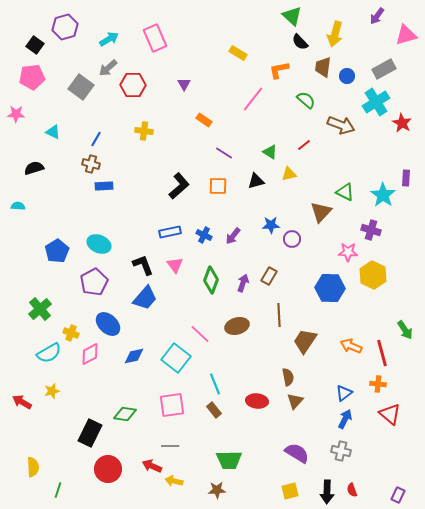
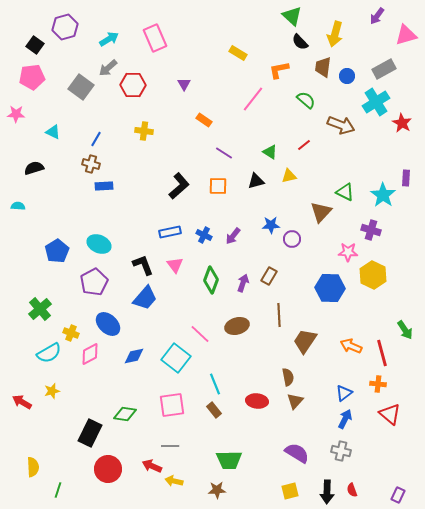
yellow triangle at (289, 174): moved 2 px down
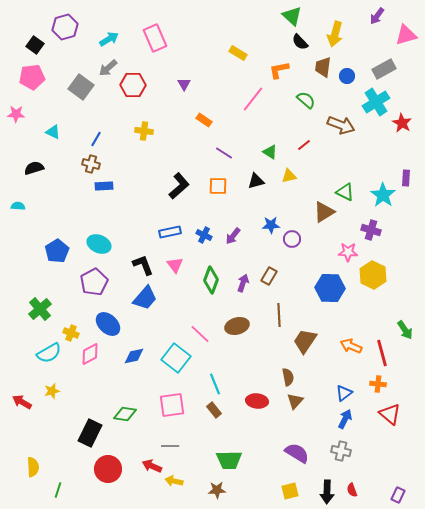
brown triangle at (321, 212): moved 3 px right; rotated 15 degrees clockwise
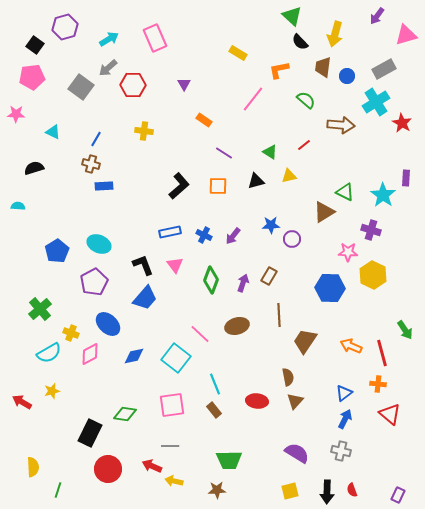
brown arrow at (341, 125): rotated 16 degrees counterclockwise
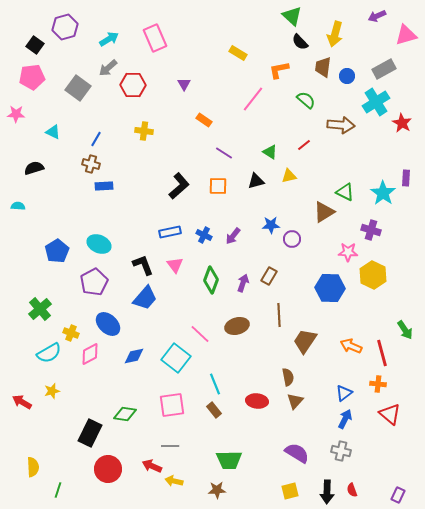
purple arrow at (377, 16): rotated 30 degrees clockwise
gray square at (81, 87): moved 3 px left, 1 px down
cyan star at (383, 195): moved 2 px up
